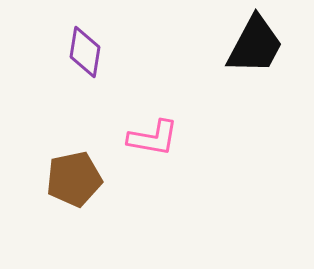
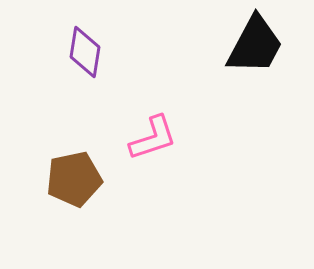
pink L-shape: rotated 28 degrees counterclockwise
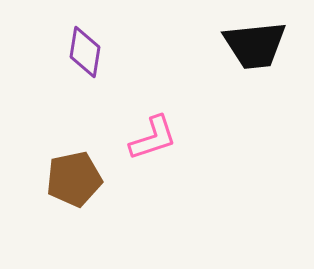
black trapezoid: rotated 56 degrees clockwise
